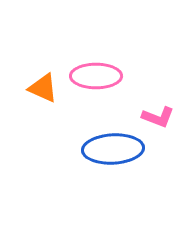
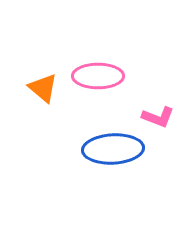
pink ellipse: moved 2 px right
orange triangle: rotated 16 degrees clockwise
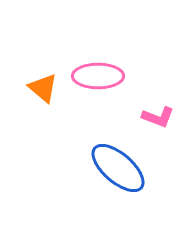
blue ellipse: moved 5 px right, 19 px down; rotated 44 degrees clockwise
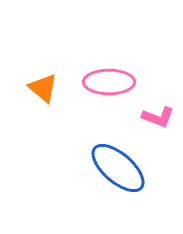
pink ellipse: moved 11 px right, 6 px down
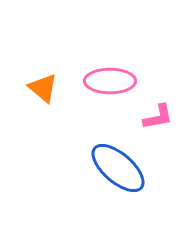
pink ellipse: moved 1 px right, 1 px up
pink L-shape: rotated 32 degrees counterclockwise
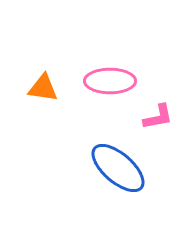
orange triangle: rotated 32 degrees counterclockwise
